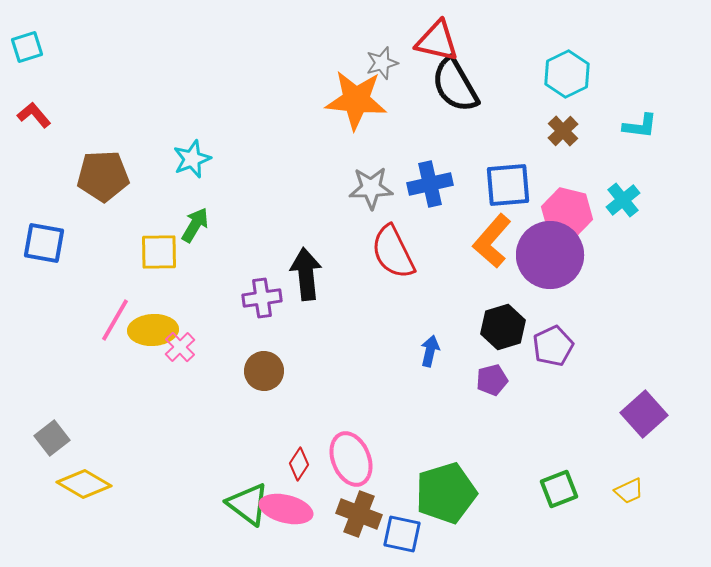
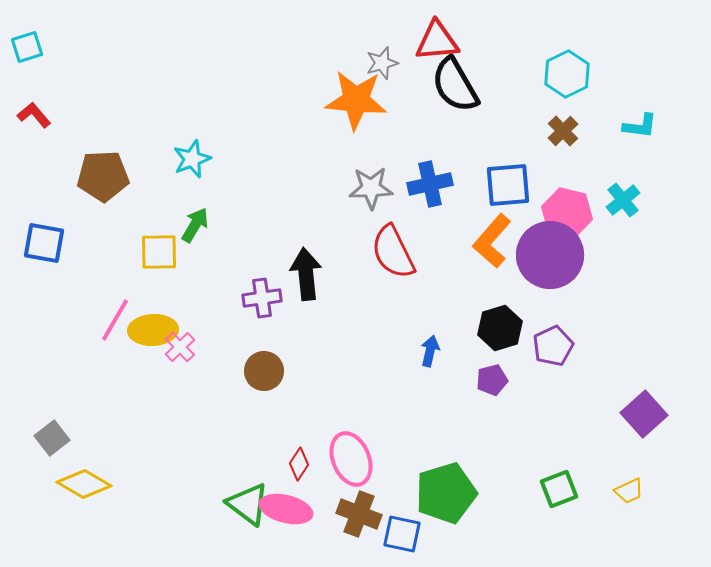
red triangle at (437, 41): rotated 18 degrees counterclockwise
black hexagon at (503, 327): moved 3 px left, 1 px down
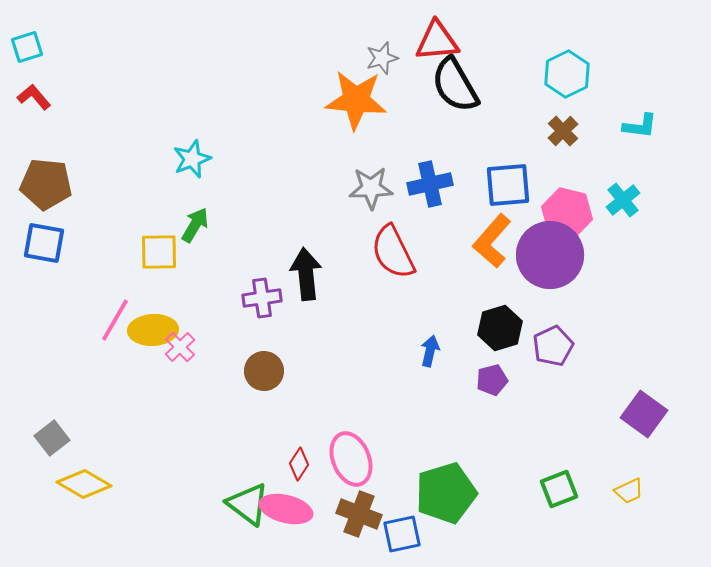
gray star at (382, 63): moved 5 px up
red L-shape at (34, 115): moved 18 px up
brown pentagon at (103, 176): moved 57 px left, 8 px down; rotated 9 degrees clockwise
purple square at (644, 414): rotated 12 degrees counterclockwise
blue square at (402, 534): rotated 24 degrees counterclockwise
